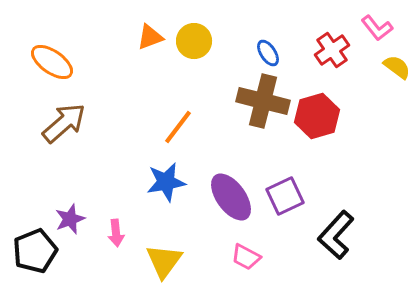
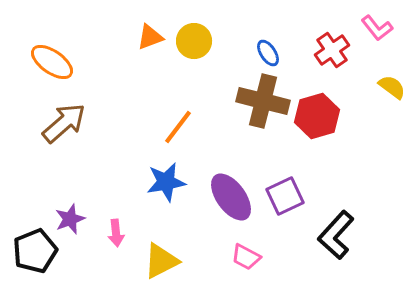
yellow semicircle: moved 5 px left, 20 px down
yellow triangle: moved 3 px left; rotated 27 degrees clockwise
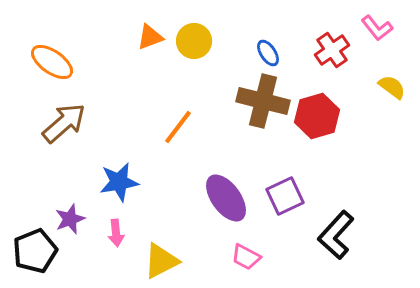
blue star: moved 47 px left
purple ellipse: moved 5 px left, 1 px down
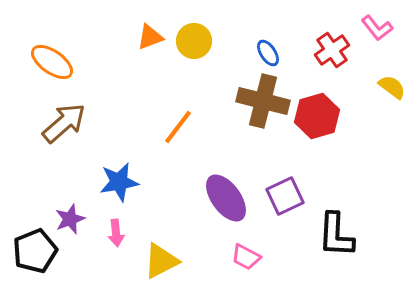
black L-shape: rotated 39 degrees counterclockwise
